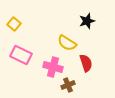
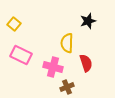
black star: moved 1 px right
yellow semicircle: rotated 60 degrees clockwise
brown cross: moved 1 px left, 2 px down
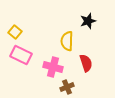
yellow square: moved 1 px right, 8 px down
yellow semicircle: moved 2 px up
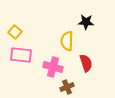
black star: moved 2 px left, 1 px down; rotated 21 degrees clockwise
pink rectangle: rotated 20 degrees counterclockwise
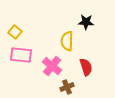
red semicircle: moved 4 px down
pink cross: moved 1 px left, 1 px up; rotated 24 degrees clockwise
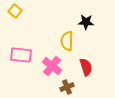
yellow square: moved 21 px up
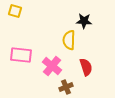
yellow square: rotated 24 degrees counterclockwise
black star: moved 2 px left, 1 px up
yellow semicircle: moved 2 px right, 1 px up
brown cross: moved 1 px left
